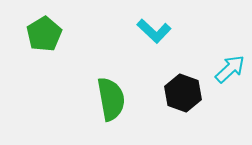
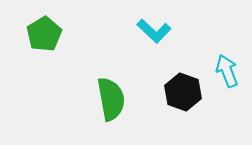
cyan arrow: moved 3 px left, 2 px down; rotated 68 degrees counterclockwise
black hexagon: moved 1 px up
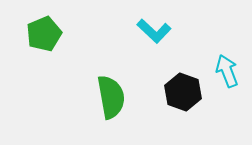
green pentagon: rotated 8 degrees clockwise
green semicircle: moved 2 px up
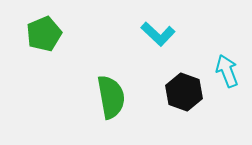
cyan L-shape: moved 4 px right, 3 px down
black hexagon: moved 1 px right
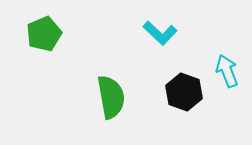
cyan L-shape: moved 2 px right, 1 px up
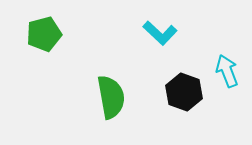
green pentagon: rotated 8 degrees clockwise
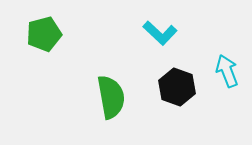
black hexagon: moved 7 px left, 5 px up
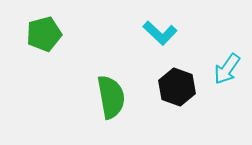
cyan arrow: moved 2 px up; rotated 124 degrees counterclockwise
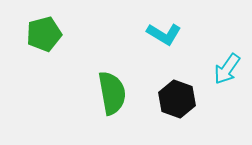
cyan L-shape: moved 4 px right, 1 px down; rotated 12 degrees counterclockwise
black hexagon: moved 12 px down
green semicircle: moved 1 px right, 4 px up
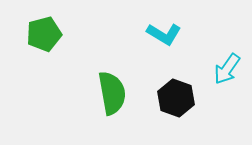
black hexagon: moved 1 px left, 1 px up
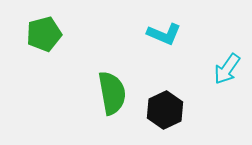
cyan L-shape: rotated 8 degrees counterclockwise
black hexagon: moved 11 px left, 12 px down; rotated 15 degrees clockwise
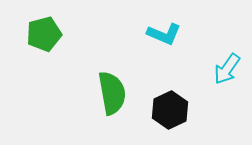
black hexagon: moved 5 px right
